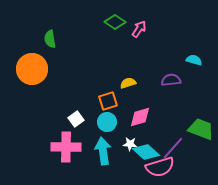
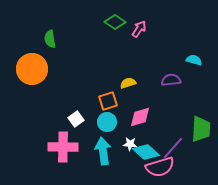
green trapezoid: rotated 72 degrees clockwise
pink cross: moved 3 px left
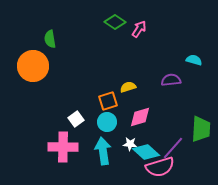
orange circle: moved 1 px right, 3 px up
yellow semicircle: moved 4 px down
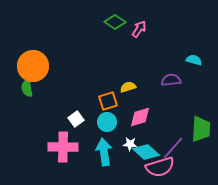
green semicircle: moved 23 px left, 49 px down
cyan arrow: moved 1 px right, 1 px down
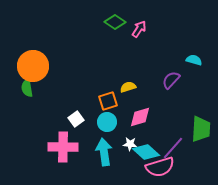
purple semicircle: rotated 42 degrees counterclockwise
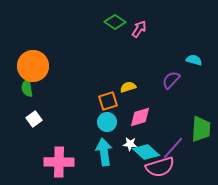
white square: moved 42 px left
pink cross: moved 4 px left, 15 px down
